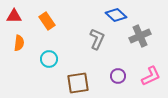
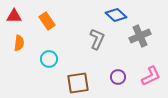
purple circle: moved 1 px down
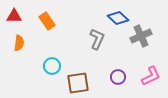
blue diamond: moved 2 px right, 3 px down
gray cross: moved 1 px right
cyan circle: moved 3 px right, 7 px down
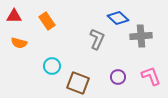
gray cross: rotated 20 degrees clockwise
orange semicircle: rotated 98 degrees clockwise
pink L-shape: rotated 85 degrees counterclockwise
brown square: rotated 30 degrees clockwise
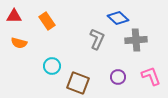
gray cross: moved 5 px left, 4 px down
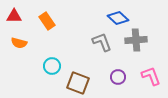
gray L-shape: moved 5 px right, 3 px down; rotated 45 degrees counterclockwise
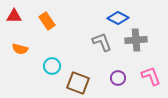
blue diamond: rotated 15 degrees counterclockwise
orange semicircle: moved 1 px right, 6 px down
purple circle: moved 1 px down
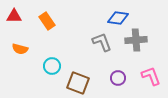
blue diamond: rotated 20 degrees counterclockwise
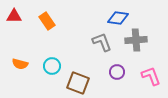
orange semicircle: moved 15 px down
purple circle: moved 1 px left, 6 px up
